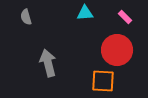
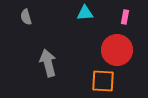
pink rectangle: rotated 56 degrees clockwise
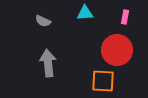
gray semicircle: moved 17 px right, 4 px down; rotated 49 degrees counterclockwise
gray arrow: rotated 8 degrees clockwise
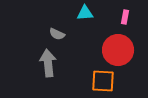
gray semicircle: moved 14 px right, 13 px down
red circle: moved 1 px right
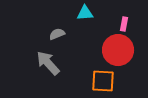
pink rectangle: moved 1 px left, 7 px down
gray semicircle: rotated 133 degrees clockwise
gray arrow: rotated 36 degrees counterclockwise
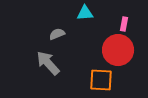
orange square: moved 2 px left, 1 px up
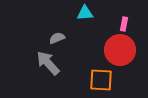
gray semicircle: moved 4 px down
red circle: moved 2 px right
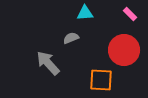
pink rectangle: moved 6 px right, 10 px up; rotated 56 degrees counterclockwise
gray semicircle: moved 14 px right
red circle: moved 4 px right
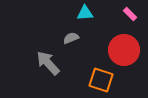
orange square: rotated 15 degrees clockwise
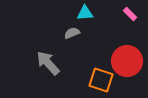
gray semicircle: moved 1 px right, 5 px up
red circle: moved 3 px right, 11 px down
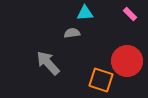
gray semicircle: rotated 14 degrees clockwise
